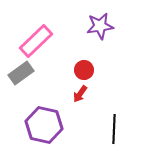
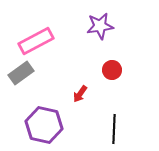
pink rectangle: rotated 16 degrees clockwise
red circle: moved 28 px right
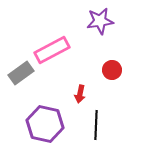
purple star: moved 5 px up
pink rectangle: moved 16 px right, 9 px down
red arrow: rotated 24 degrees counterclockwise
purple hexagon: moved 1 px right, 1 px up
black line: moved 18 px left, 4 px up
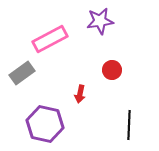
pink rectangle: moved 2 px left, 11 px up
gray rectangle: moved 1 px right
black line: moved 33 px right
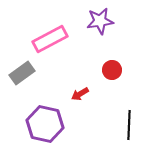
red arrow: rotated 48 degrees clockwise
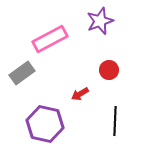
purple star: rotated 12 degrees counterclockwise
red circle: moved 3 px left
black line: moved 14 px left, 4 px up
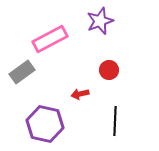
gray rectangle: moved 1 px up
red arrow: rotated 18 degrees clockwise
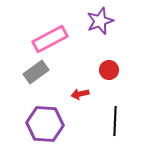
gray rectangle: moved 14 px right
purple hexagon: rotated 9 degrees counterclockwise
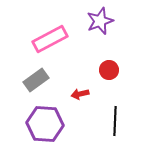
gray rectangle: moved 8 px down
